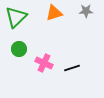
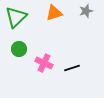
gray star: rotated 16 degrees counterclockwise
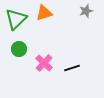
orange triangle: moved 10 px left
green triangle: moved 2 px down
pink cross: rotated 18 degrees clockwise
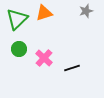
green triangle: moved 1 px right
pink cross: moved 5 px up
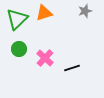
gray star: moved 1 px left
pink cross: moved 1 px right
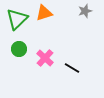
black line: rotated 49 degrees clockwise
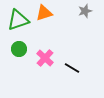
green triangle: moved 1 px right, 1 px down; rotated 25 degrees clockwise
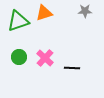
gray star: rotated 16 degrees clockwise
green triangle: moved 1 px down
green circle: moved 8 px down
black line: rotated 28 degrees counterclockwise
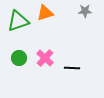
orange triangle: moved 1 px right
green circle: moved 1 px down
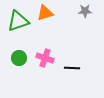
pink cross: rotated 24 degrees counterclockwise
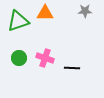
orange triangle: rotated 18 degrees clockwise
